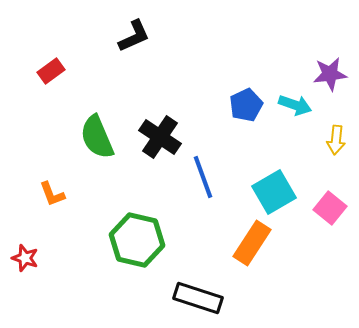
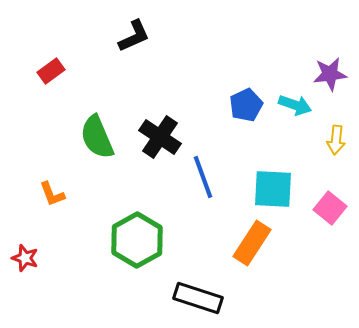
cyan square: moved 1 px left, 3 px up; rotated 33 degrees clockwise
green hexagon: rotated 18 degrees clockwise
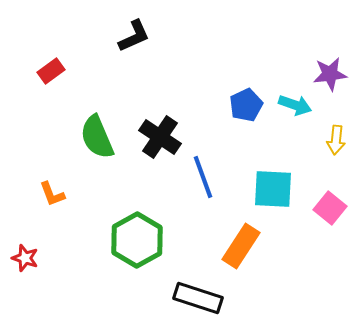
orange rectangle: moved 11 px left, 3 px down
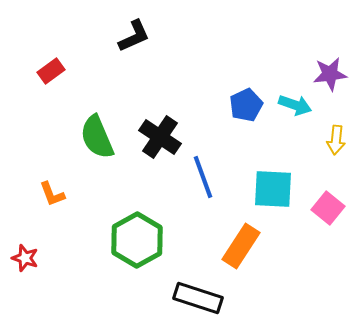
pink square: moved 2 px left
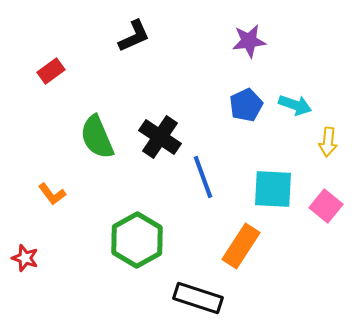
purple star: moved 81 px left, 33 px up
yellow arrow: moved 8 px left, 2 px down
orange L-shape: rotated 16 degrees counterclockwise
pink square: moved 2 px left, 2 px up
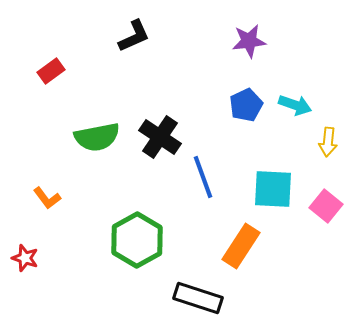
green semicircle: rotated 78 degrees counterclockwise
orange L-shape: moved 5 px left, 4 px down
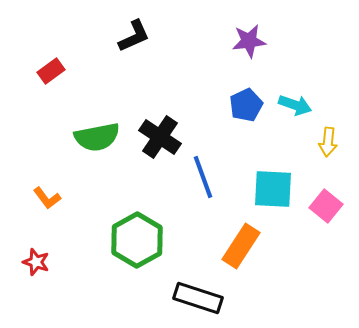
red star: moved 11 px right, 4 px down
